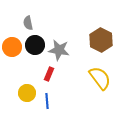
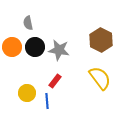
black circle: moved 2 px down
red rectangle: moved 6 px right, 7 px down; rotated 16 degrees clockwise
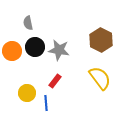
orange circle: moved 4 px down
blue line: moved 1 px left, 2 px down
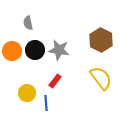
black circle: moved 3 px down
yellow semicircle: moved 1 px right
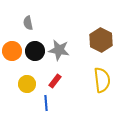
black circle: moved 1 px down
yellow semicircle: moved 1 px right, 2 px down; rotated 30 degrees clockwise
yellow circle: moved 9 px up
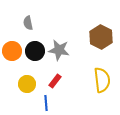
brown hexagon: moved 3 px up
